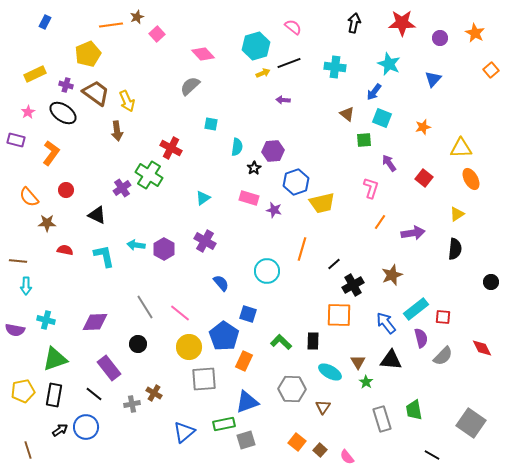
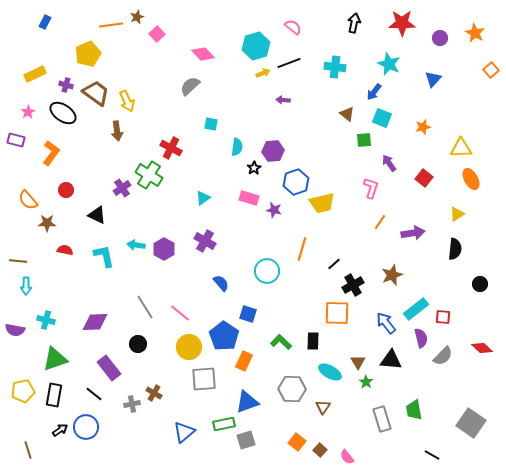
orange semicircle at (29, 197): moved 1 px left, 3 px down
black circle at (491, 282): moved 11 px left, 2 px down
orange square at (339, 315): moved 2 px left, 2 px up
red diamond at (482, 348): rotated 20 degrees counterclockwise
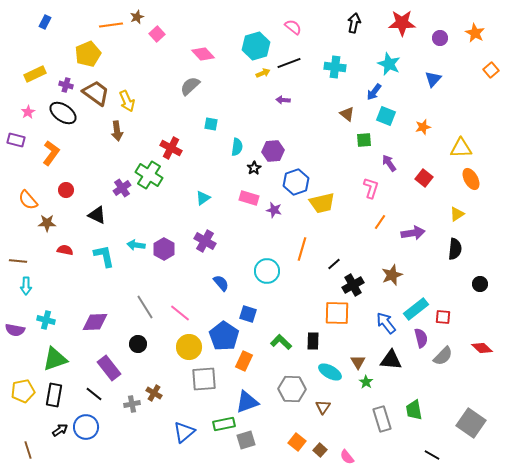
cyan square at (382, 118): moved 4 px right, 2 px up
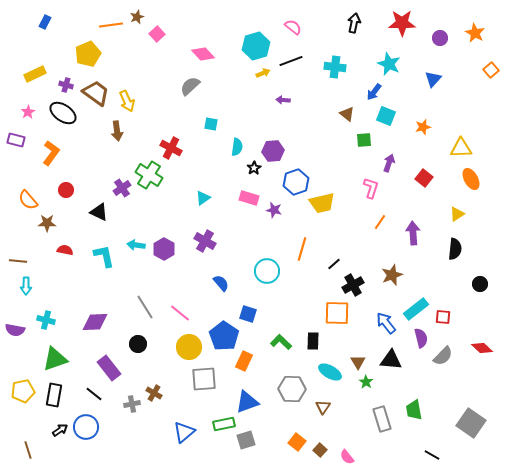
black line at (289, 63): moved 2 px right, 2 px up
purple arrow at (389, 163): rotated 54 degrees clockwise
black triangle at (97, 215): moved 2 px right, 3 px up
purple arrow at (413, 233): rotated 85 degrees counterclockwise
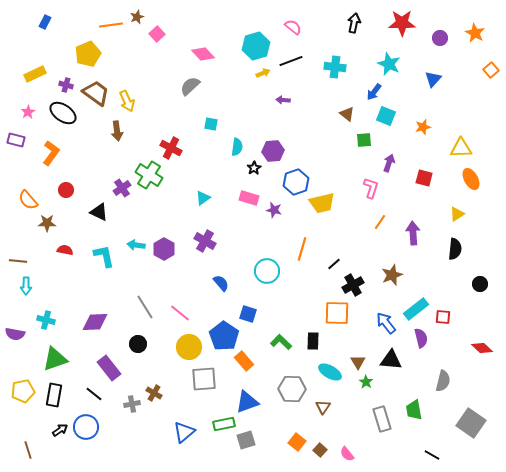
red square at (424, 178): rotated 24 degrees counterclockwise
purple semicircle at (15, 330): moved 4 px down
gray semicircle at (443, 356): moved 25 px down; rotated 30 degrees counterclockwise
orange rectangle at (244, 361): rotated 66 degrees counterclockwise
pink semicircle at (347, 457): moved 3 px up
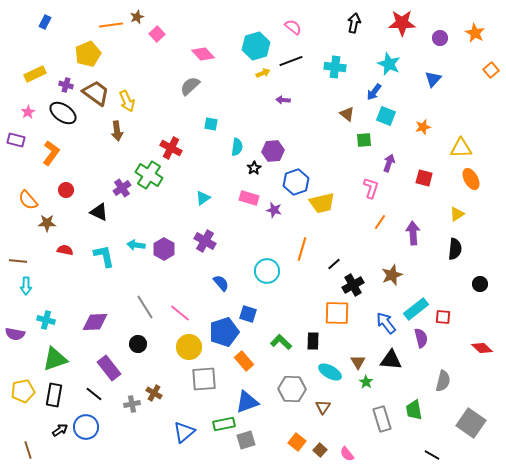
blue pentagon at (224, 336): moved 4 px up; rotated 20 degrees clockwise
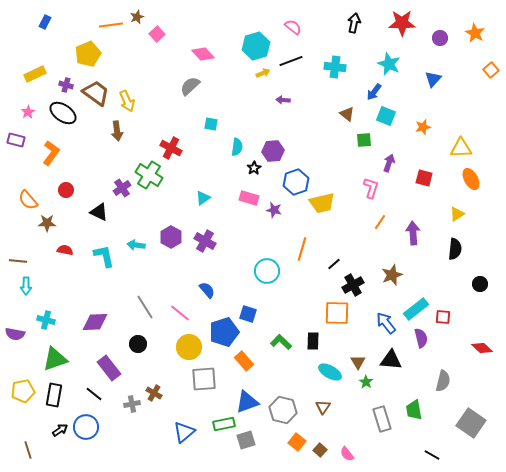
purple hexagon at (164, 249): moved 7 px right, 12 px up
blue semicircle at (221, 283): moved 14 px left, 7 px down
gray hexagon at (292, 389): moved 9 px left, 21 px down; rotated 12 degrees clockwise
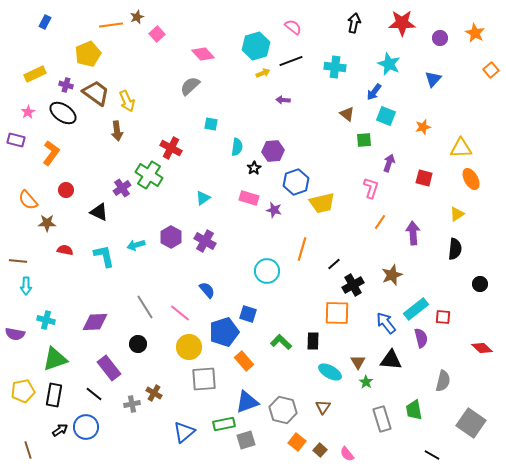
cyan arrow at (136, 245): rotated 24 degrees counterclockwise
